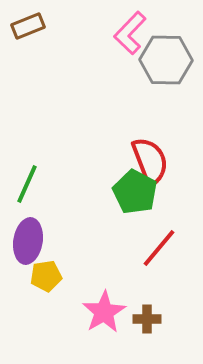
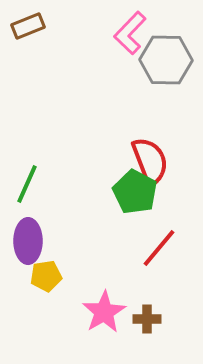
purple ellipse: rotated 9 degrees counterclockwise
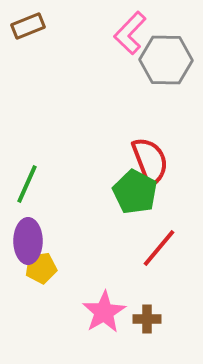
yellow pentagon: moved 5 px left, 8 px up
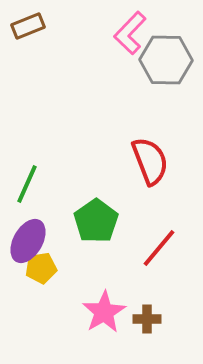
green pentagon: moved 39 px left, 29 px down; rotated 9 degrees clockwise
purple ellipse: rotated 30 degrees clockwise
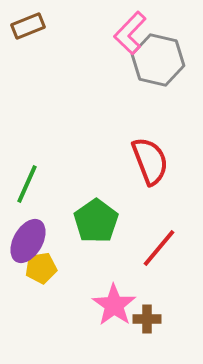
gray hexagon: moved 8 px left; rotated 12 degrees clockwise
pink star: moved 10 px right, 7 px up; rotated 6 degrees counterclockwise
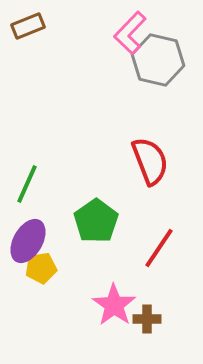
red line: rotated 6 degrees counterclockwise
